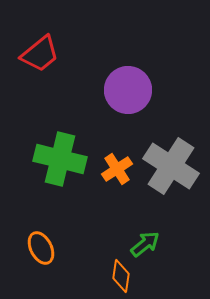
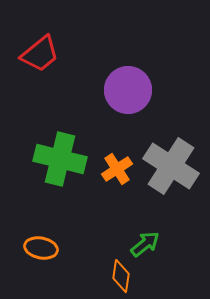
orange ellipse: rotated 52 degrees counterclockwise
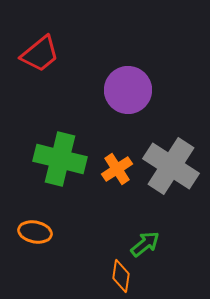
orange ellipse: moved 6 px left, 16 px up
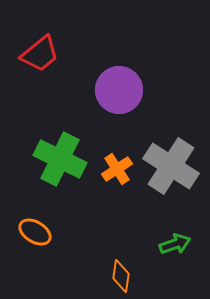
purple circle: moved 9 px left
green cross: rotated 12 degrees clockwise
orange ellipse: rotated 20 degrees clockwise
green arrow: moved 30 px right; rotated 20 degrees clockwise
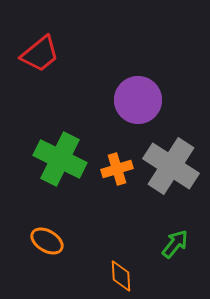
purple circle: moved 19 px right, 10 px down
orange cross: rotated 16 degrees clockwise
orange ellipse: moved 12 px right, 9 px down
green arrow: rotated 32 degrees counterclockwise
orange diamond: rotated 12 degrees counterclockwise
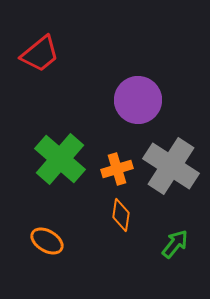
green cross: rotated 15 degrees clockwise
orange diamond: moved 61 px up; rotated 12 degrees clockwise
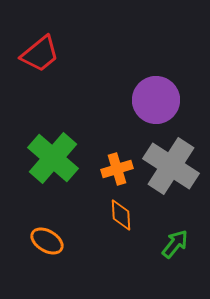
purple circle: moved 18 px right
green cross: moved 7 px left, 1 px up
orange diamond: rotated 12 degrees counterclockwise
